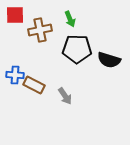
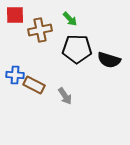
green arrow: rotated 21 degrees counterclockwise
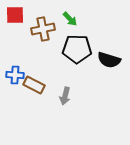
brown cross: moved 3 px right, 1 px up
gray arrow: rotated 48 degrees clockwise
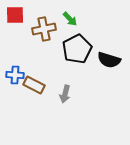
brown cross: moved 1 px right
black pentagon: rotated 28 degrees counterclockwise
gray arrow: moved 2 px up
